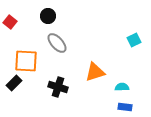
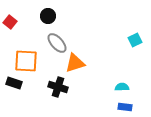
cyan square: moved 1 px right
orange triangle: moved 20 px left, 9 px up
black rectangle: rotated 63 degrees clockwise
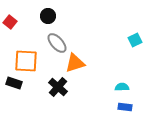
black cross: rotated 24 degrees clockwise
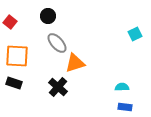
cyan square: moved 6 px up
orange square: moved 9 px left, 5 px up
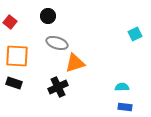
gray ellipse: rotated 30 degrees counterclockwise
black cross: rotated 24 degrees clockwise
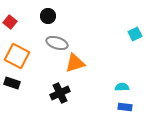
orange square: rotated 25 degrees clockwise
black rectangle: moved 2 px left
black cross: moved 2 px right, 6 px down
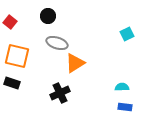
cyan square: moved 8 px left
orange square: rotated 15 degrees counterclockwise
orange triangle: rotated 15 degrees counterclockwise
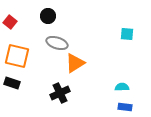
cyan square: rotated 32 degrees clockwise
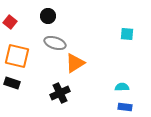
gray ellipse: moved 2 px left
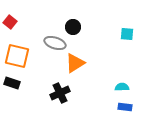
black circle: moved 25 px right, 11 px down
